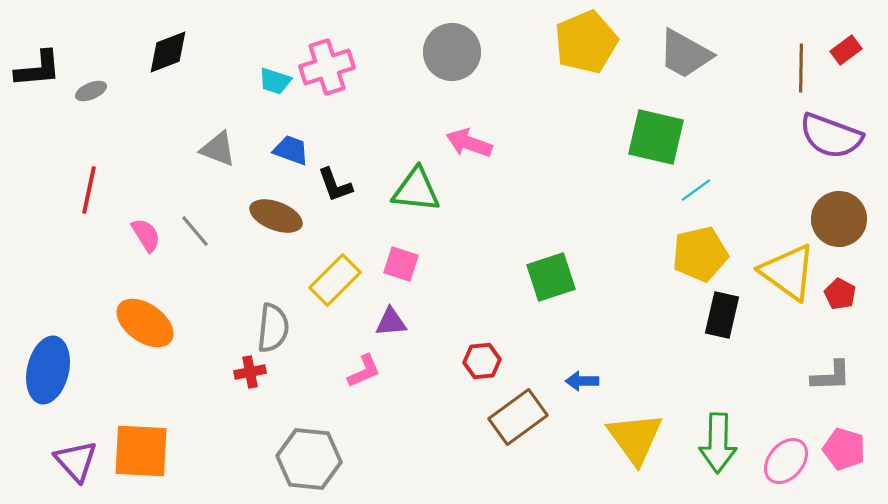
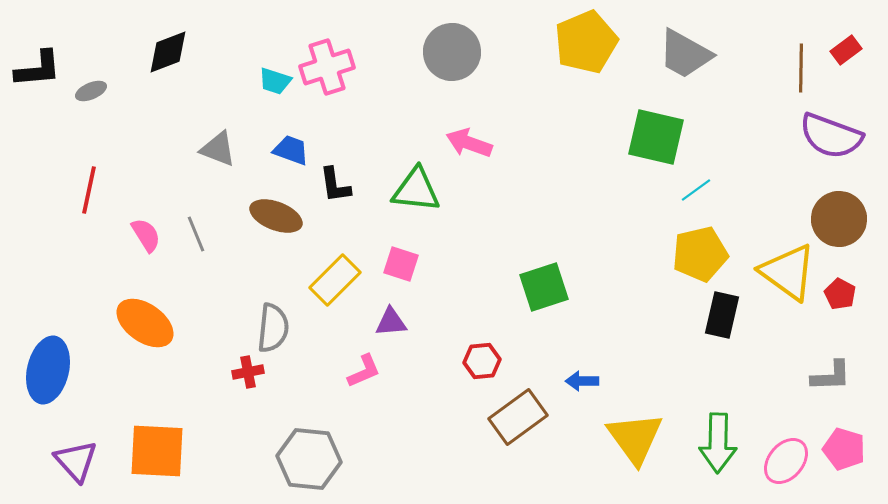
black L-shape at (335, 185): rotated 12 degrees clockwise
gray line at (195, 231): moved 1 px right, 3 px down; rotated 18 degrees clockwise
green square at (551, 277): moved 7 px left, 10 px down
red cross at (250, 372): moved 2 px left
orange square at (141, 451): moved 16 px right
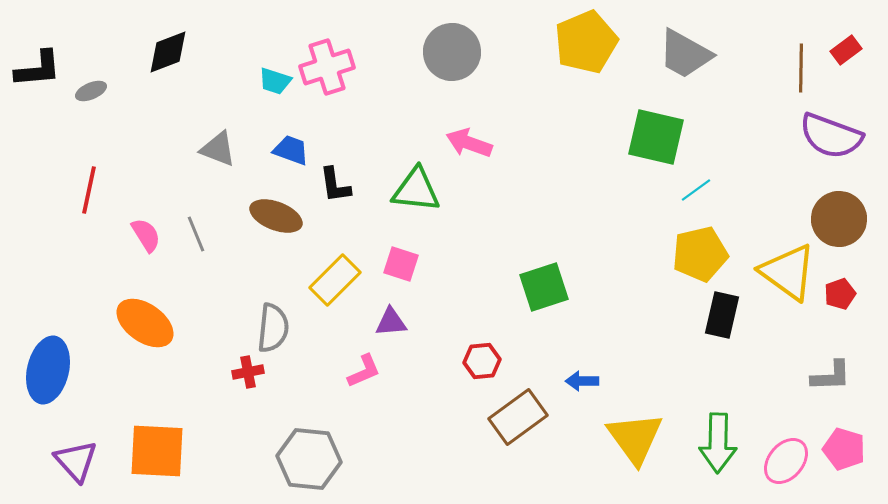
red pentagon at (840, 294): rotated 24 degrees clockwise
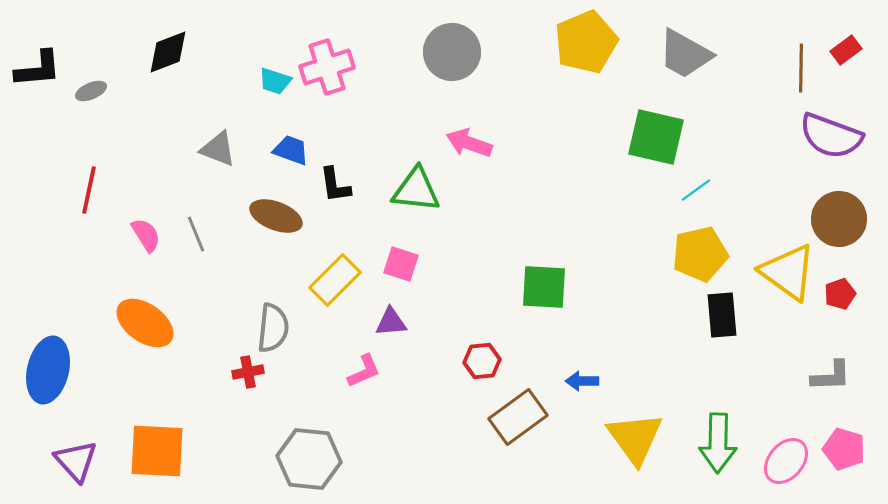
green square at (544, 287): rotated 21 degrees clockwise
black rectangle at (722, 315): rotated 18 degrees counterclockwise
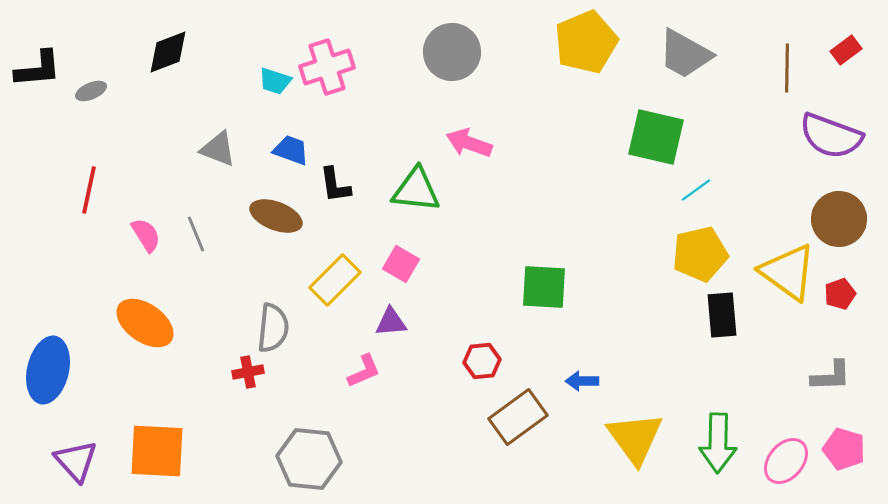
brown line at (801, 68): moved 14 px left
pink square at (401, 264): rotated 12 degrees clockwise
